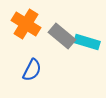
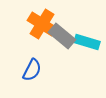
orange cross: moved 16 px right
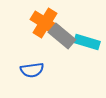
orange cross: moved 3 px right, 1 px up
blue semicircle: rotated 55 degrees clockwise
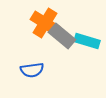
cyan rectangle: moved 1 px up
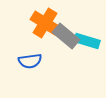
gray rectangle: moved 4 px right
blue semicircle: moved 2 px left, 9 px up
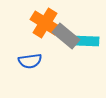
cyan rectangle: moved 1 px left; rotated 15 degrees counterclockwise
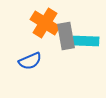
gray rectangle: rotated 40 degrees clockwise
blue semicircle: rotated 15 degrees counterclockwise
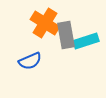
gray rectangle: moved 1 px up
cyan rectangle: rotated 20 degrees counterclockwise
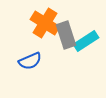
gray rectangle: rotated 8 degrees counterclockwise
cyan rectangle: rotated 15 degrees counterclockwise
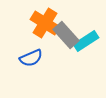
gray rectangle: rotated 24 degrees counterclockwise
blue semicircle: moved 1 px right, 3 px up
